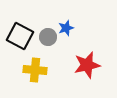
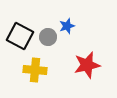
blue star: moved 1 px right, 2 px up
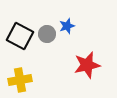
gray circle: moved 1 px left, 3 px up
yellow cross: moved 15 px left, 10 px down; rotated 15 degrees counterclockwise
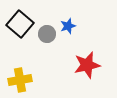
blue star: moved 1 px right
black square: moved 12 px up; rotated 12 degrees clockwise
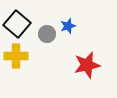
black square: moved 3 px left
yellow cross: moved 4 px left, 24 px up; rotated 10 degrees clockwise
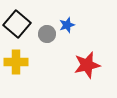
blue star: moved 1 px left, 1 px up
yellow cross: moved 6 px down
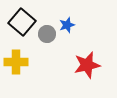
black square: moved 5 px right, 2 px up
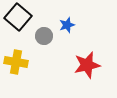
black square: moved 4 px left, 5 px up
gray circle: moved 3 px left, 2 px down
yellow cross: rotated 10 degrees clockwise
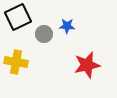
black square: rotated 24 degrees clockwise
blue star: moved 1 px down; rotated 21 degrees clockwise
gray circle: moved 2 px up
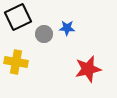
blue star: moved 2 px down
red star: moved 1 px right, 4 px down
